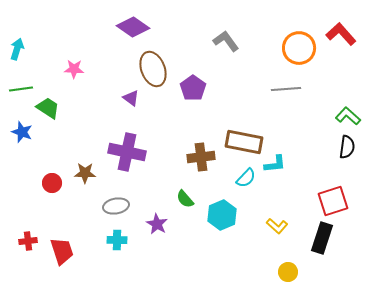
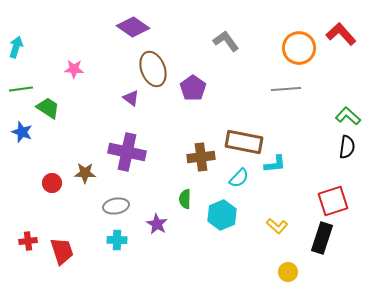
cyan arrow: moved 1 px left, 2 px up
cyan semicircle: moved 7 px left
green semicircle: rotated 42 degrees clockwise
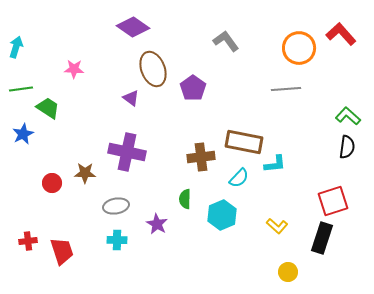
blue star: moved 1 px right, 2 px down; rotated 25 degrees clockwise
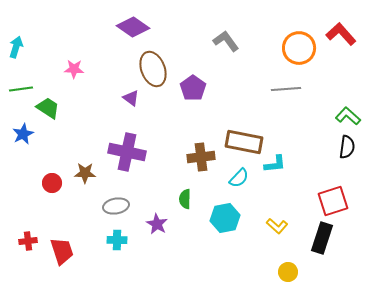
cyan hexagon: moved 3 px right, 3 px down; rotated 12 degrees clockwise
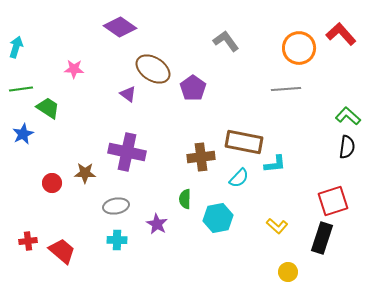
purple diamond: moved 13 px left
brown ellipse: rotated 36 degrees counterclockwise
purple triangle: moved 3 px left, 4 px up
cyan hexagon: moved 7 px left
red trapezoid: rotated 32 degrees counterclockwise
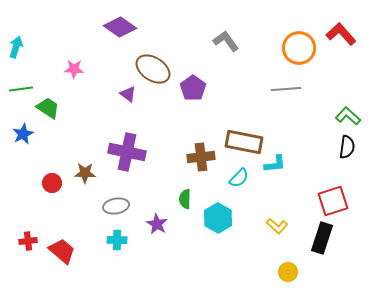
cyan hexagon: rotated 20 degrees counterclockwise
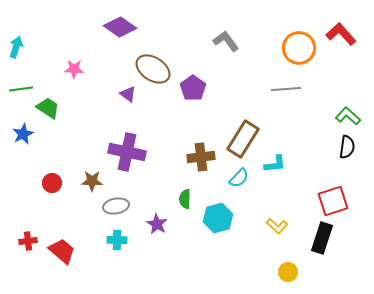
brown rectangle: moved 1 px left, 3 px up; rotated 69 degrees counterclockwise
brown star: moved 7 px right, 8 px down
cyan hexagon: rotated 16 degrees clockwise
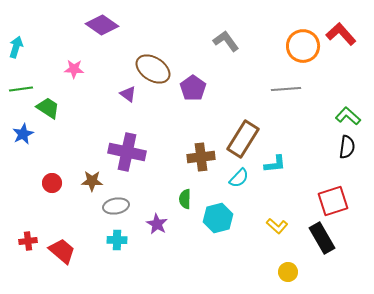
purple diamond: moved 18 px left, 2 px up
orange circle: moved 4 px right, 2 px up
black rectangle: rotated 48 degrees counterclockwise
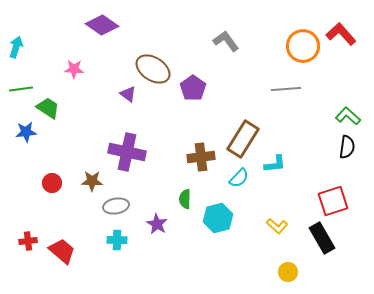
blue star: moved 3 px right, 2 px up; rotated 20 degrees clockwise
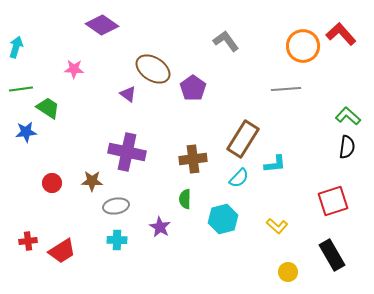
brown cross: moved 8 px left, 2 px down
cyan hexagon: moved 5 px right, 1 px down
purple star: moved 3 px right, 3 px down
black rectangle: moved 10 px right, 17 px down
red trapezoid: rotated 108 degrees clockwise
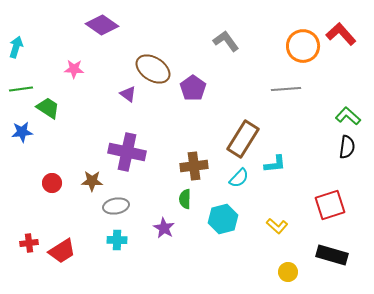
blue star: moved 4 px left
brown cross: moved 1 px right, 7 px down
red square: moved 3 px left, 4 px down
purple star: moved 4 px right, 1 px down
red cross: moved 1 px right, 2 px down
black rectangle: rotated 44 degrees counterclockwise
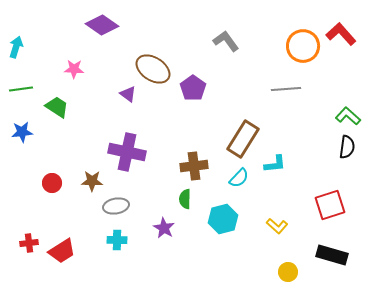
green trapezoid: moved 9 px right, 1 px up
